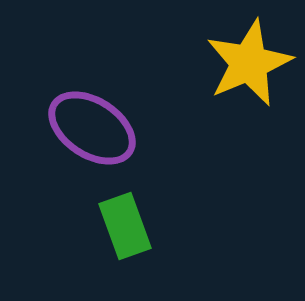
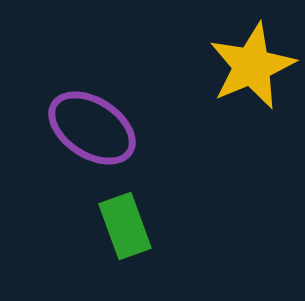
yellow star: moved 3 px right, 3 px down
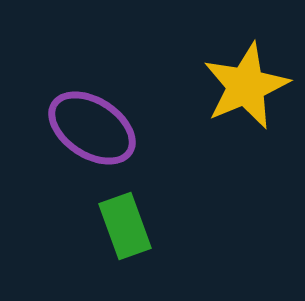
yellow star: moved 6 px left, 20 px down
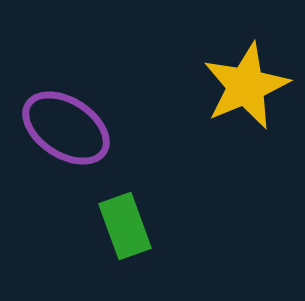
purple ellipse: moved 26 px left
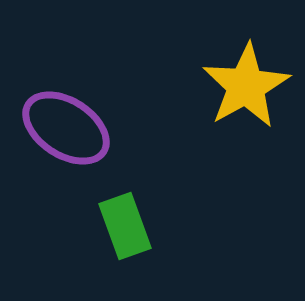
yellow star: rotated 6 degrees counterclockwise
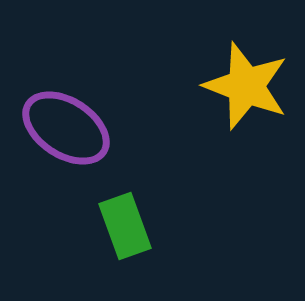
yellow star: rotated 22 degrees counterclockwise
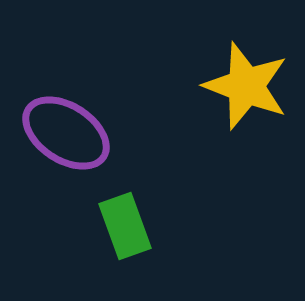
purple ellipse: moved 5 px down
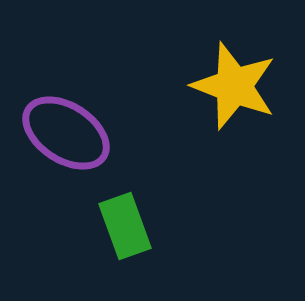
yellow star: moved 12 px left
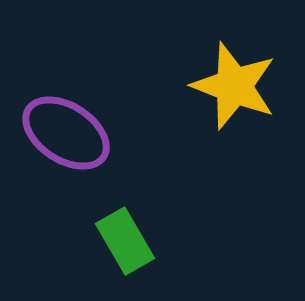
green rectangle: moved 15 px down; rotated 10 degrees counterclockwise
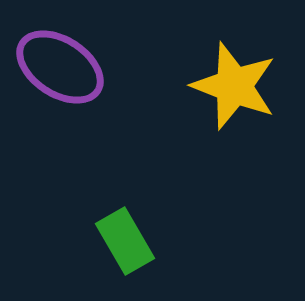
purple ellipse: moved 6 px left, 66 px up
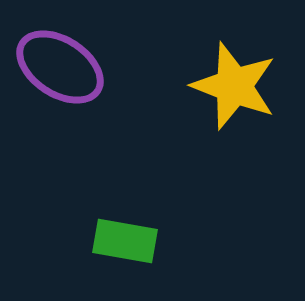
green rectangle: rotated 50 degrees counterclockwise
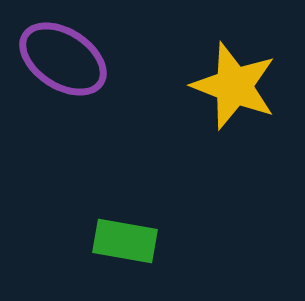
purple ellipse: moved 3 px right, 8 px up
